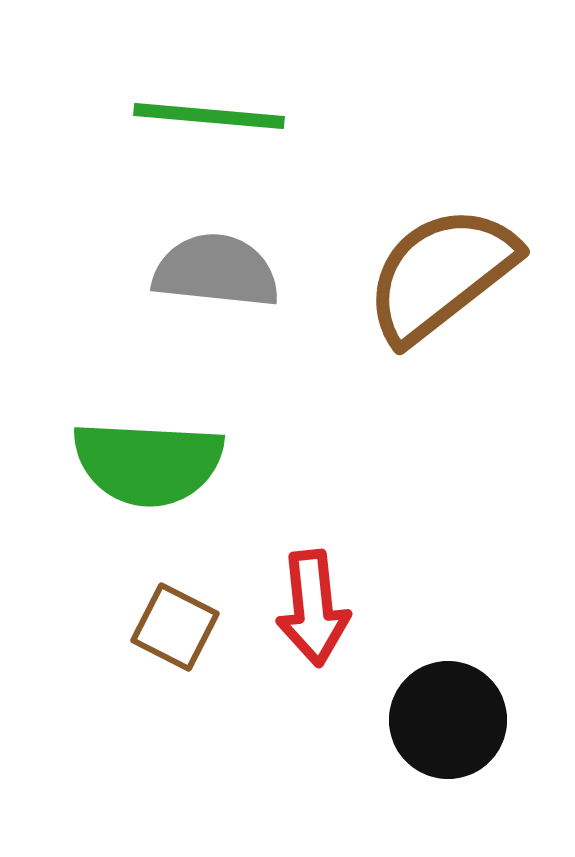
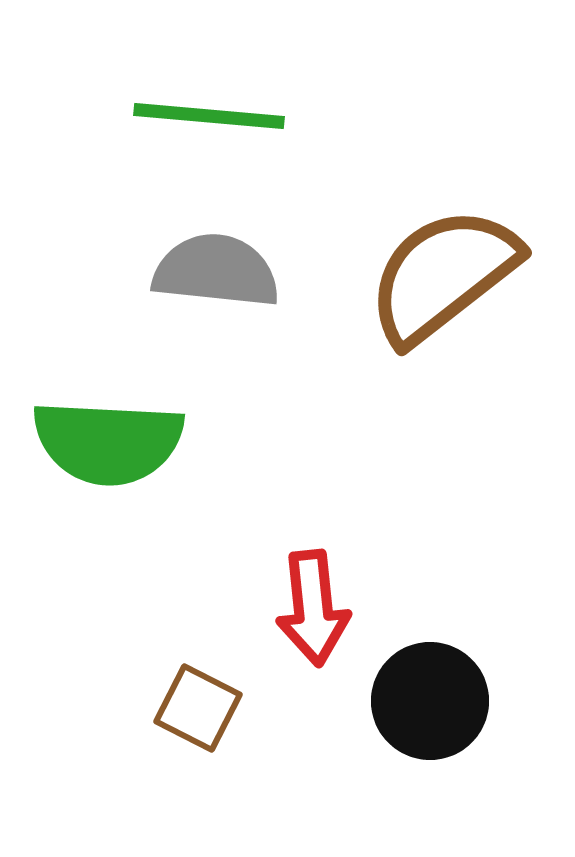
brown semicircle: moved 2 px right, 1 px down
green semicircle: moved 40 px left, 21 px up
brown square: moved 23 px right, 81 px down
black circle: moved 18 px left, 19 px up
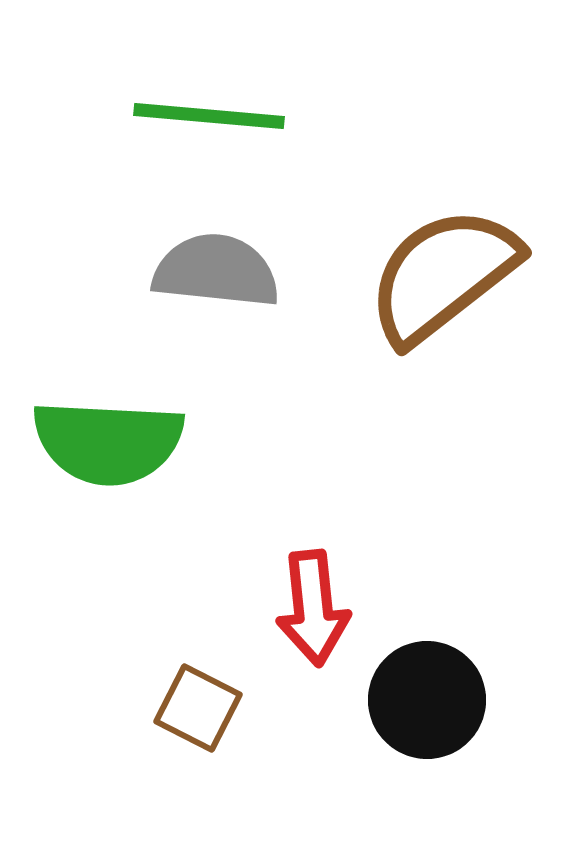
black circle: moved 3 px left, 1 px up
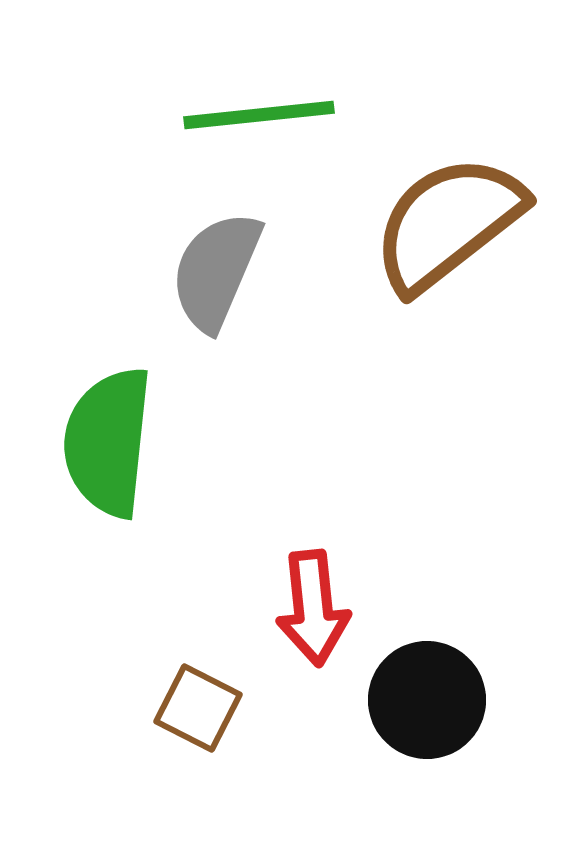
green line: moved 50 px right, 1 px up; rotated 11 degrees counterclockwise
gray semicircle: rotated 73 degrees counterclockwise
brown semicircle: moved 5 px right, 52 px up
green semicircle: rotated 93 degrees clockwise
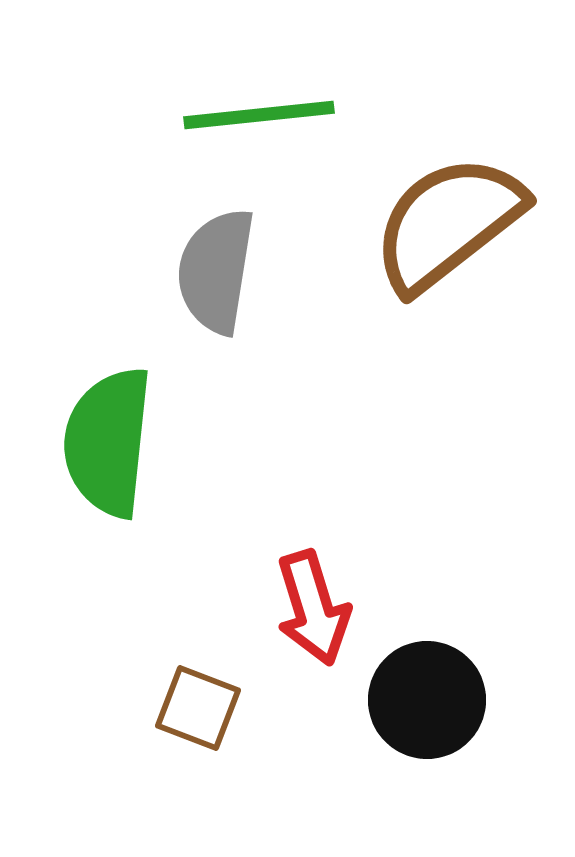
gray semicircle: rotated 14 degrees counterclockwise
red arrow: rotated 11 degrees counterclockwise
brown square: rotated 6 degrees counterclockwise
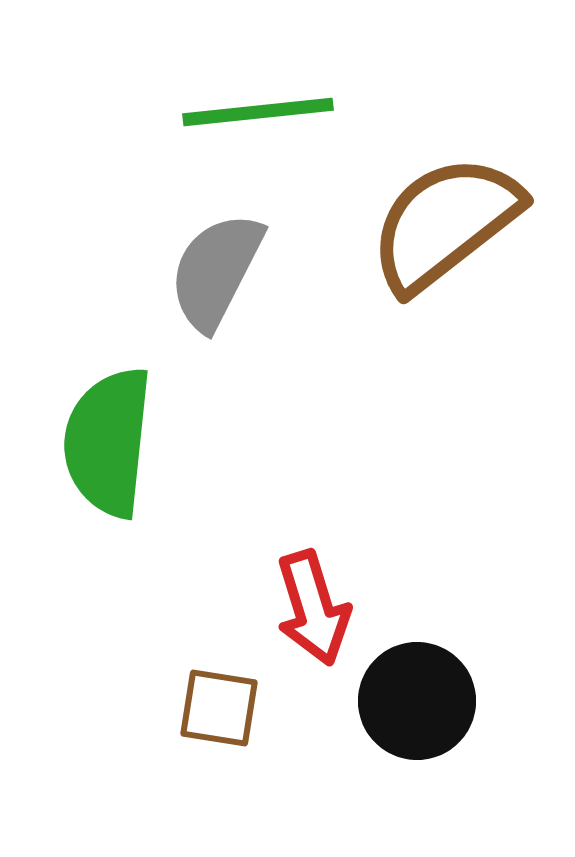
green line: moved 1 px left, 3 px up
brown semicircle: moved 3 px left
gray semicircle: rotated 18 degrees clockwise
black circle: moved 10 px left, 1 px down
brown square: moved 21 px right; rotated 12 degrees counterclockwise
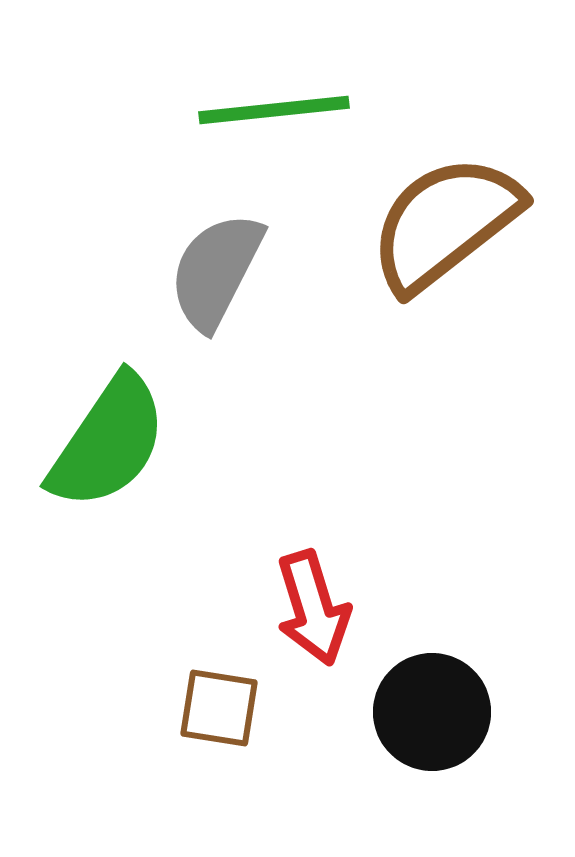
green line: moved 16 px right, 2 px up
green semicircle: rotated 152 degrees counterclockwise
black circle: moved 15 px right, 11 px down
